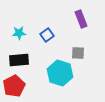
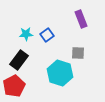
cyan star: moved 7 px right, 1 px down
black rectangle: rotated 48 degrees counterclockwise
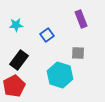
cyan star: moved 10 px left, 9 px up
cyan hexagon: moved 2 px down
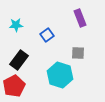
purple rectangle: moved 1 px left, 1 px up
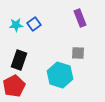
blue square: moved 13 px left, 11 px up
black rectangle: rotated 18 degrees counterclockwise
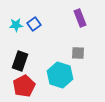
black rectangle: moved 1 px right, 1 px down
red pentagon: moved 10 px right
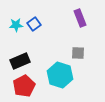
black rectangle: rotated 48 degrees clockwise
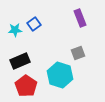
cyan star: moved 1 px left, 5 px down
gray square: rotated 24 degrees counterclockwise
red pentagon: moved 2 px right; rotated 10 degrees counterclockwise
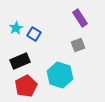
purple rectangle: rotated 12 degrees counterclockwise
blue square: moved 10 px down; rotated 24 degrees counterclockwise
cyan star: moved 1 px right, 2 px up; rotated 24 degrees counterclockwise
gray square: moved 8 px up
red pentagon: rotated 10 degrees clockwise
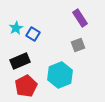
blue square: moved 1 px left
cyan hexagon: rotated 20 degrees clockwise
